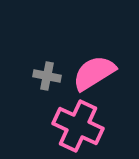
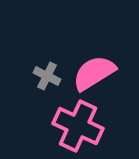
gray cross: rotated 16 degrees clockwise
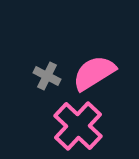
pink cross: rotated 18 degrees clockwise
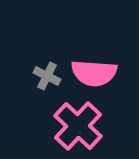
pink semicircle: rotated 144 degrees counterclockwise
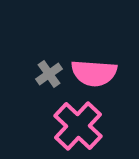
gray cross: moved 2 px right, 2 px up; rotated 28 degrees clockwise
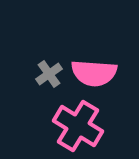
pink cross: rotated 12 degrees counterclockwise
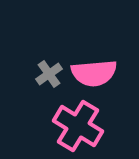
pink semicircle: rotated 9 degrees counterclockwise
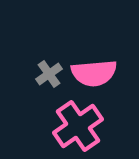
pink cross: rotated 24 degrees clockwise
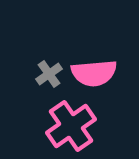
pink cross: moved 7 px left
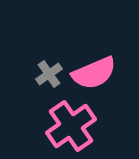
pink semicircle: rotated 18 degrees counterclockwise
